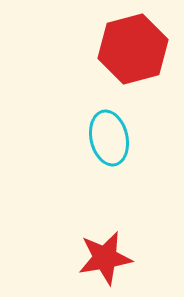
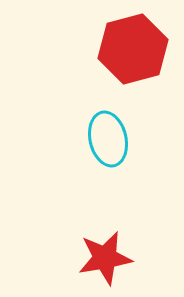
cyan ellipse: moved 1 px left, 1 px down
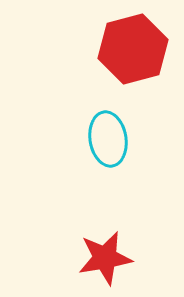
cyan ellipse: rotated 4 degrees clockwise
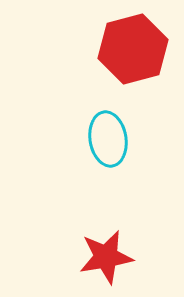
red star: moved 1 px right, 1 px up
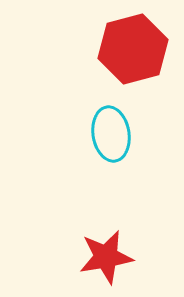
cyan ellipse: moved 3 px right, 5 px up
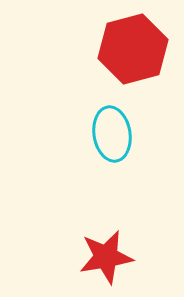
cyan ellipse: moved 1 px right
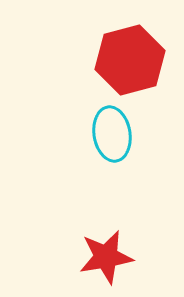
red hexagon: moved 3 px left, 11 px down
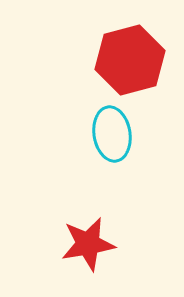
red star: moved 18 px left, 13 px up
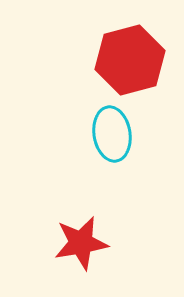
red star: moved 7 px left, 1 px up
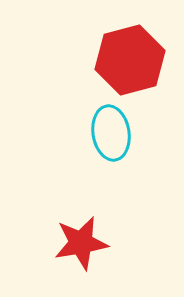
cyan ellipse: moved 1 px left, 1 px up
